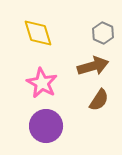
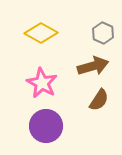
yellow diamond: moved 3 px right; rotated 44 degrees counterclockwise
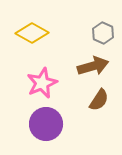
yellow diamond: moved 9 px left
pink star: rotated 20 degrees clockwise
purple circle: moved 2 px up
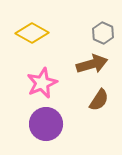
brown arrow: moved 1 px left, 2 px up
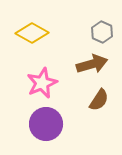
gray hexagon: moved 1 px left, 1 px up
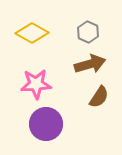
gray hexagon: moved 14 px left
brown arrow: moved 2 px left
pink star: moved 6 px left, 1 px down; rotated 20 degrees clockwise
brown semicircle: moved 3 px up
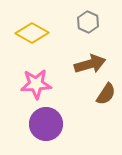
gray hexagon: moved 10 px up
brown semicircle: moved 7 px right, 3 px up
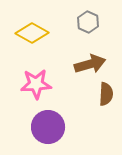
brown semicircle: rotated 30 degrees counterclockwise
purple circle: moved 2 px right, 3 px down
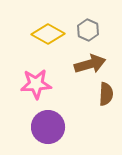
gray hexagon: moved 8 px down
yellow diamond: moved 16 px right, 1 px down
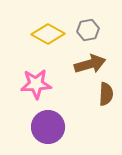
gray hexagon: rotated 25 degrees clockwise
